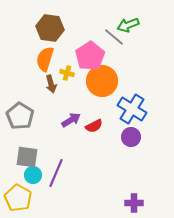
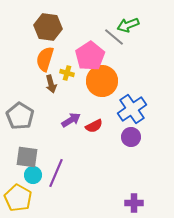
brown hexagon: moved 2 px left, 1 px up
blue cross: rotated 24 degrees clockwise
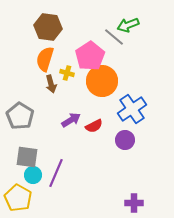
purple circle: moved 6 px left, 3 px down
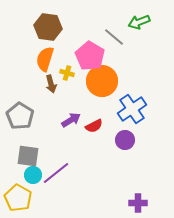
green arrow: moved 11 px right, 3 px up
pink pentagon: rotated 8 degrees counterclockwise
gray square: moved 1 px right, 1 px up
purple line: rotated 28 degrees clockwise
purple cross: moved 4 px right
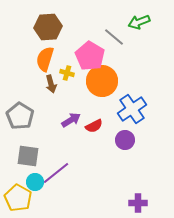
brown hexagon: rotated 12 degrees counterclockwise
cyan circle: moved 2 px right, 7 px down
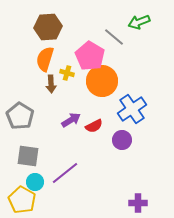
brown arrow: rotated 12 degrees clockwise
purple circle: moved 3 px left
purple line: moved 9 px right
yellow pentagon: moved 4 px right, 2 px down
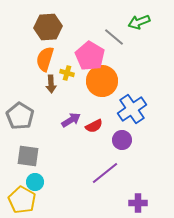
purple line: moved 40 px right
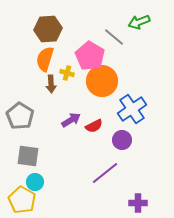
brown hexagon: moved 2 px down
